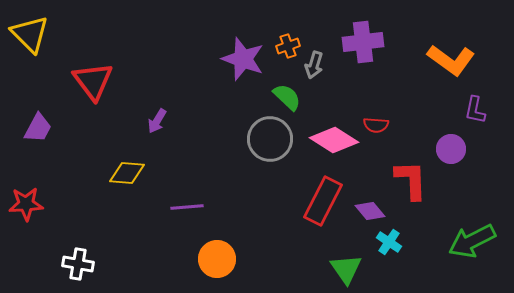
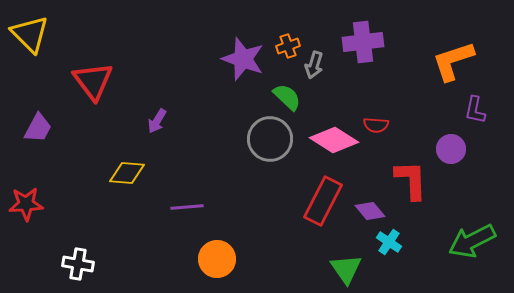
orange L-shape: moved 2 px right, 1 px down; rotated 126 degrees clockwise
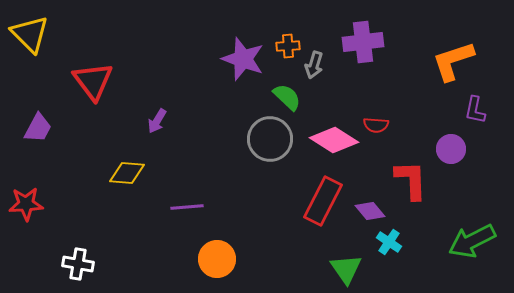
orange cross: rotated 15 degrees clockwise
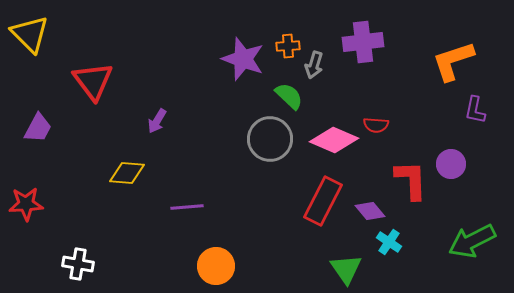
green semicircle: moved 2 px right, 1 px up
pink diamond: rotated 9 degrees counterclockwise
purple circle: moved 15 px down
orange circle: moved 1 px left, 7 px down
